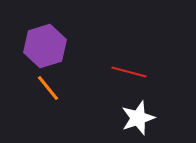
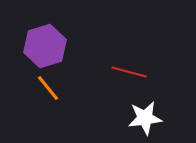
white star: moved 7 px right; rotated 12 degrees clockwise
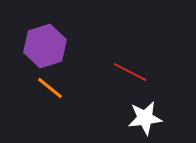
red line: moved 1 px right; rotated 12 degrees clockwise
orange line: moved 2 px right; rotated 12 degrees counterclockwise
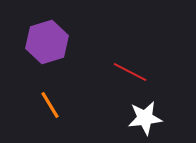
purple hexagon: moved 2 px right, 4 px up
orange line: moved 17 px down; rotated 20 degrees clockwise
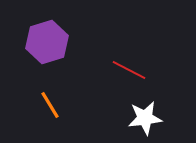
red line: moved 1 px left, 2 px up
